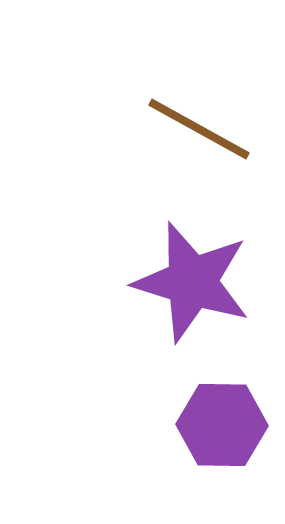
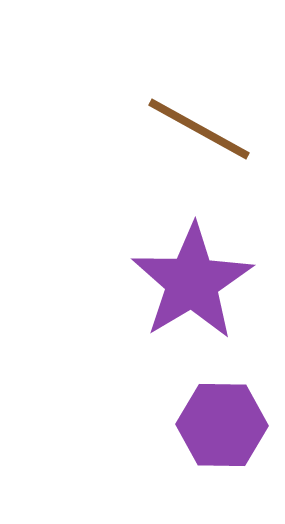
purple star: rotated 24 degrees clockwise
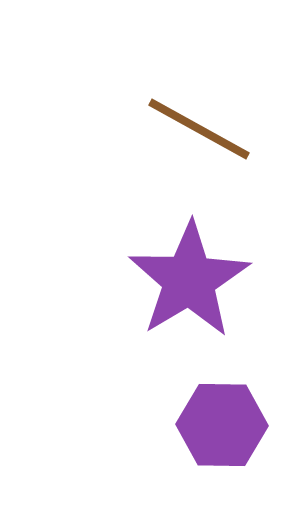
purple star: moved 3 px left, 2 px up
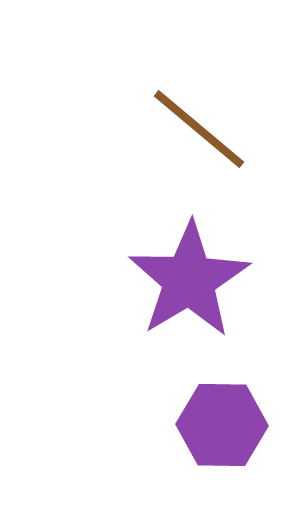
brown line: rotated 11 degrees clockwise
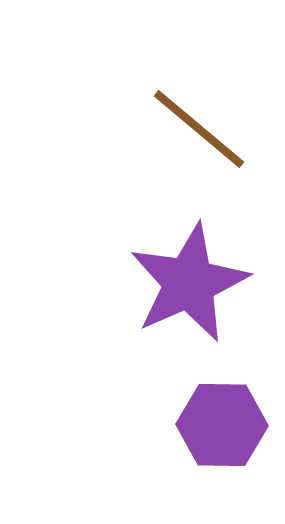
purple star: moved 3 px down; rotated 7 degrees clockwise
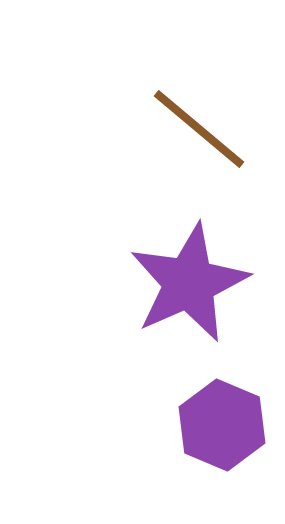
purple hexagon: rotated 22 degrees clockwise
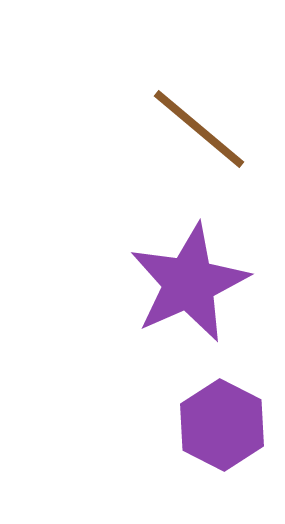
purple hexagon: rotated 4 degrees clockwise
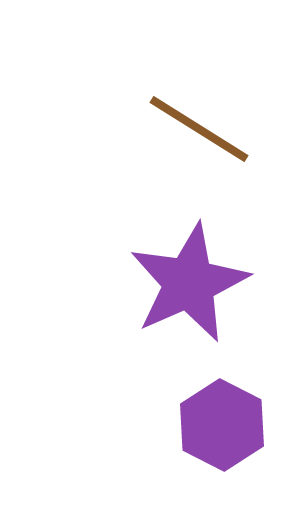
brown line: rotated 8 degrees counterclockwise
